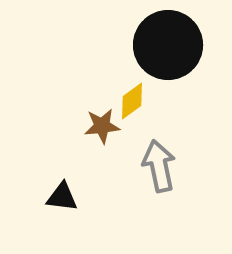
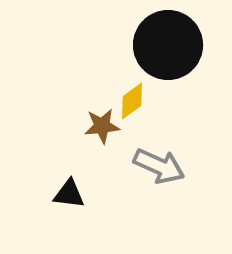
gray arrow: rotated 126 degrees clockwise
black triangle: moved 7 px right, 3 px up
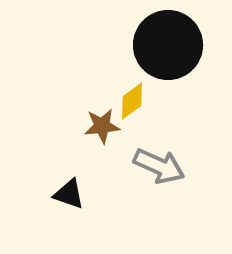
black triangle: rotated 12 degrees clockwise
